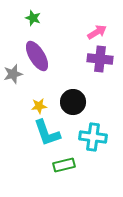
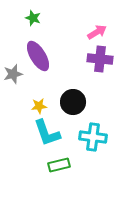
purple ellipse: moved 1 px right
green rectangle: moved 5 px left
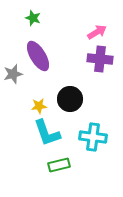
black circle: moved 3 px left, 3 px up
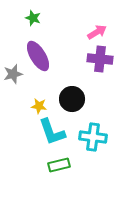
black circle: moved 2 px right
yellow star: rotated 14 degrees clockwise
cyan L-shape: moved 5 px right, 1 px up
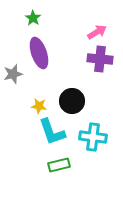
green star: rotated 14 degrees clockwise
purple ellipse: moved 1 px right, 3 px up; rotated 12 degrees clockwise
black circle: moved 2 px down
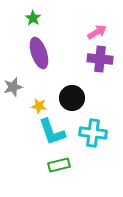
gray star: moved 13 px down
black circle: moved 3 px up
cyan cross: moved 4 px up
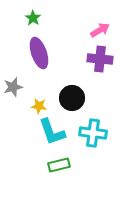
pink arrow: moved 3 px right, 2 px up
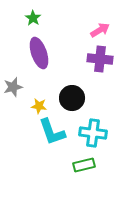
green rectangle: moved 25 px right
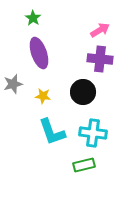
gray star: moved 3 px up
black circle: moved 11 px right, 6 px up
yellow star: moved 4 px right, 10 px up
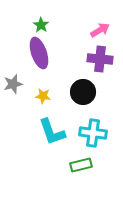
green star: moved 8 px right, 7 px down
green rectangle: moved 3 px left
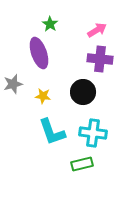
green star: moved 9 px right, 1 px up
pink arrow: moved 3 px left
green rectangle: moved 1 px right, 1 px up
